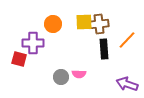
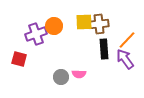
orange circle: moved 1 px right, 2 px down
purple cross: moved 3 px right, 9 px up; rotated 20 degrees counterclockwise
purple arrow: moved 2 px left, 25 px up; rotated 35 degrees clockwise
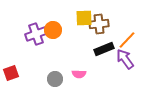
yellow square: moved 4 px up
orange circle: moved 1 px left, 4 px down
black rectangle: rotated 72 degrees clockwise
red square: moved 8 px left, 14 px down; rotated 35 degrees counterclockwise
gray circle: moved 6 px left, 2 px down
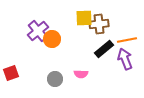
orange circle: moved 1 px left, 9 px down
purple cross: moved 2 px right, 3 px up; rotated 20 degrees counterclockwise
orange line: rotated 36 degrees clockwise
black rectangle: rotated 18 degrees counterclockwise
purple arrow: rotated 15 degrees clockwise
pink semicircle: moved 2 px right
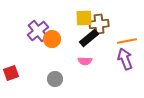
orange line: moved 1 px down
black rectangle: moved 15 px left, 11 px up
pink semicircle: moved 4 px right, 13 px up
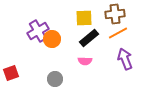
brown cross: moved 16 px right, 10 px up
purple cross: rotated 10 degrees clockwise
orange line: moved 9 px left, 8 px up; rotated 18 degrees counterclockwise
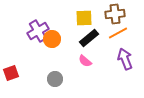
pink semicircle: rotated 40 degrees clockwise
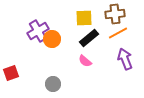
gray circle: moved 2 px left, 5 px down
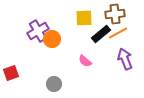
black rectangle: moved 12 px right, 4 px up
gray circle: moved 1 px right
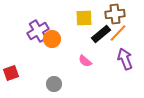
orange line: rotated 18 degrees counterclockwise
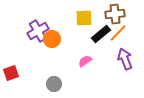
pink semicircle: rotated 104 degrees clockwise
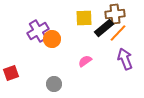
black rectangle: moved 3 px right, 6 px up
